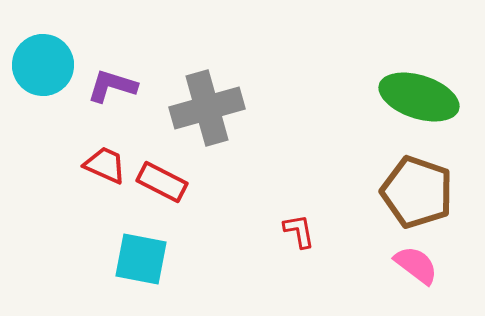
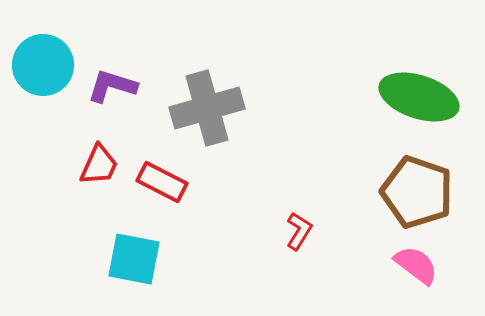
red trapezoid: moved 6 px left; rotated 90 degrees clockwise
red L-shape: rotated 42 degrees clockwise
cyan square: moved 7 px left
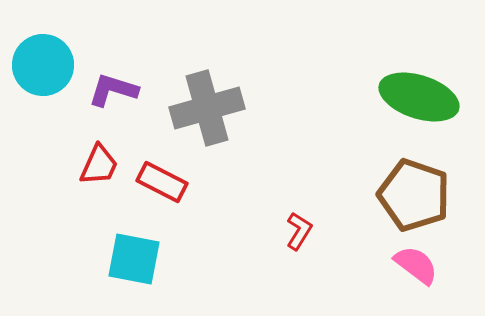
purple L-shape: moved 1 px right, 4 px down
brown pentagon: moved 3 px left, 3 px down
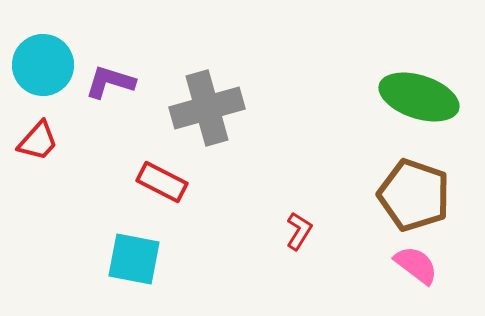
purple L-shape: moved 3 px left, 8 px up
red trapezoid: moved 61 px left, 24 px up; rotated 18 degrees clockwise
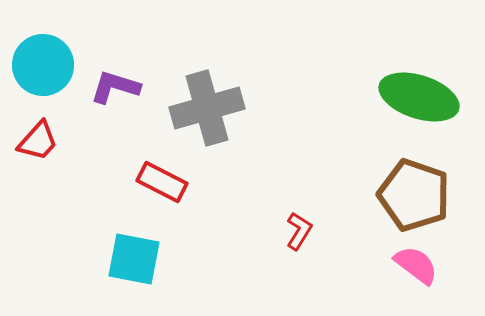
purple L-shape: moved 5 px right, 5 px down
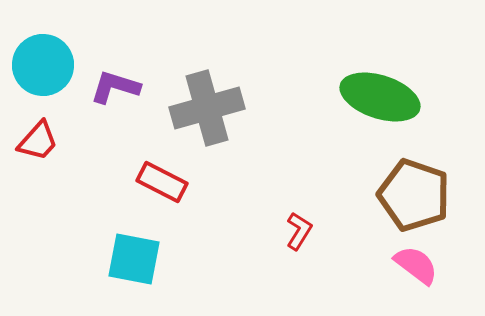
green ellipse: moved 39 px left
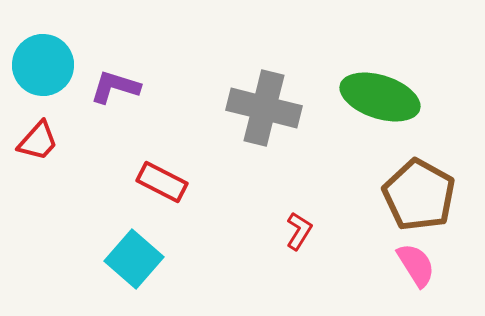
gray cross: moved 57 px right; rotated 30 degrees clockwise
brown pentagon: moved 5 px right; rotated 10 degrees clockwise
cyan square: rotated 30 degrees clockwise
pink semicircle: rotated 21 degrees clockwise
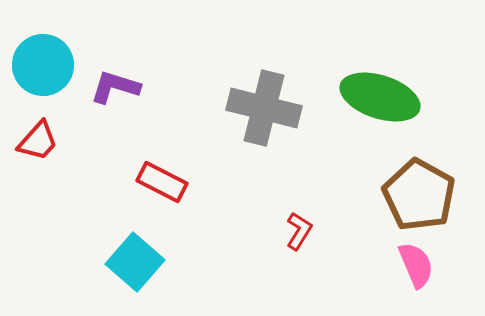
cyan square: moved 1 px right, 3 px down
pink semicircle: rotated 9 degrees clockwise
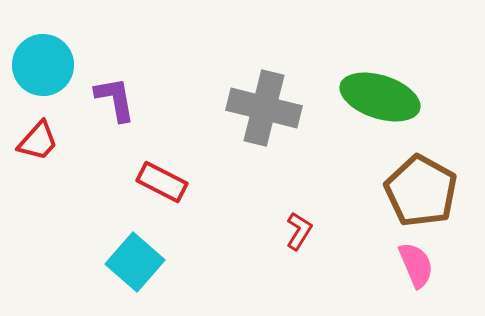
purple L-shape: moved 12 px down; rotated 63 degrees clockwise
brown pentagon: moved 2 px right, 4 px up
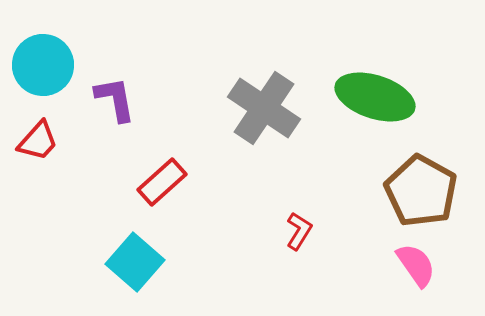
green ellipse: moved 5 px left
gray cross: rotated 20 degrees clockwise
red rectangle: rotated 69 degrees counterclockwise
pink semicircle: rotated 12 degrees counterclockwise
